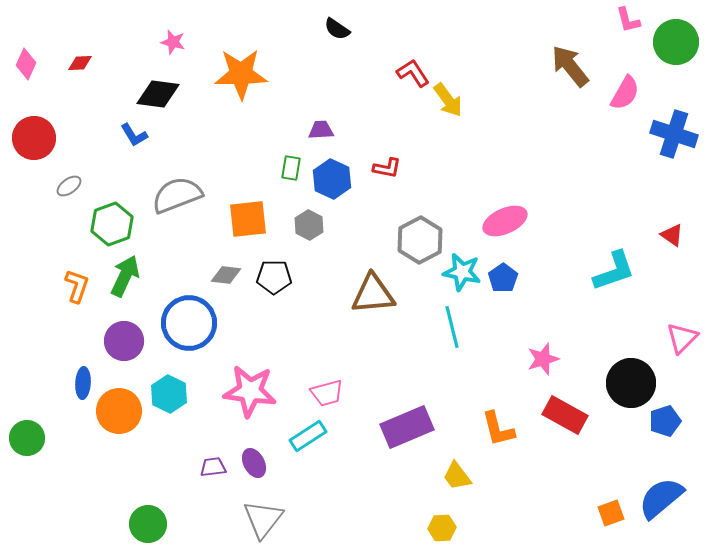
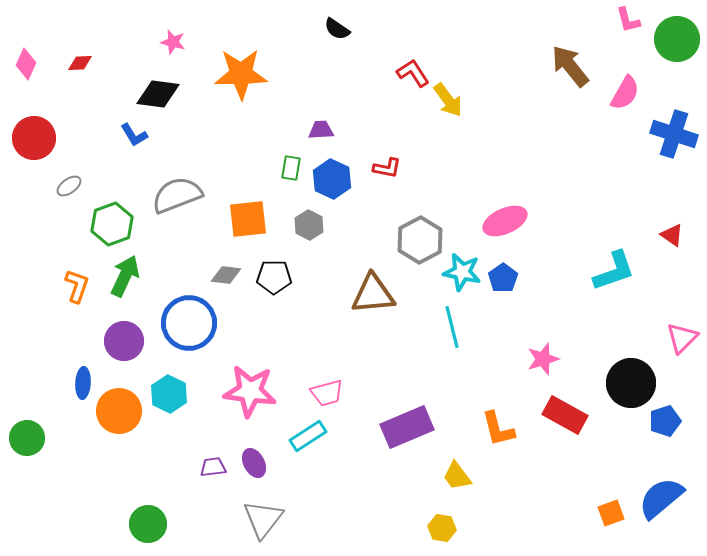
green circle at (676, 42): moved 1 px right, 3 px up
yellow hexagon at (442, 528): rotated 12 degrees clockwise
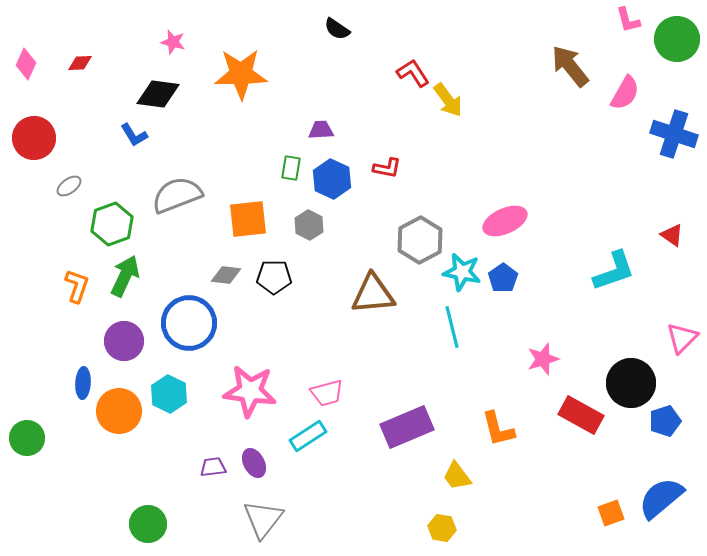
red rectangle at (565, 415): moved 16 px right
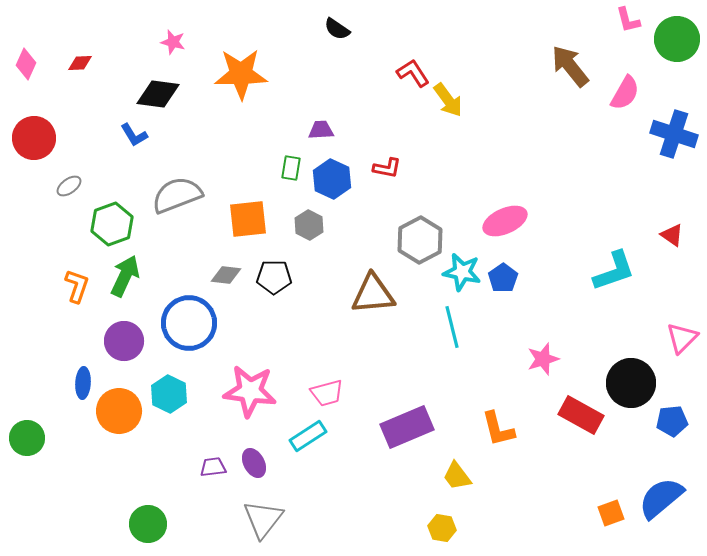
blue pentagon at (665, 421): moved 7 px right; rotated 12 degrees clockwise
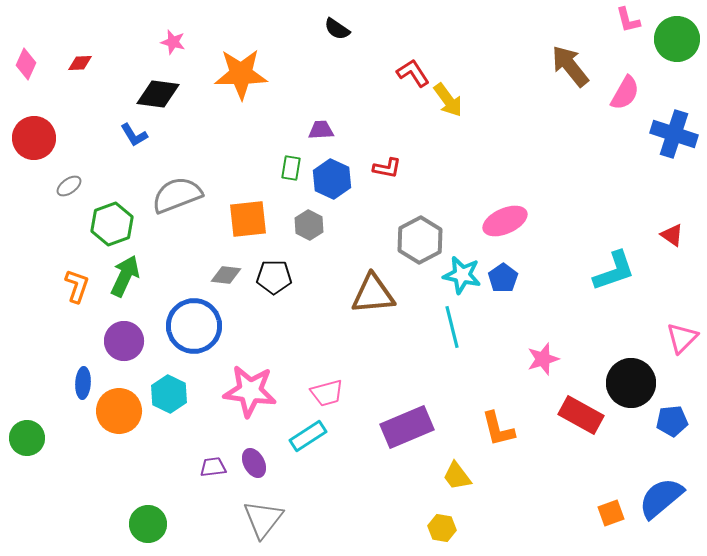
cyan star at (462, 272): moved 3 px down
blue circle at (189, 323): moved 5 px right, 3 px down
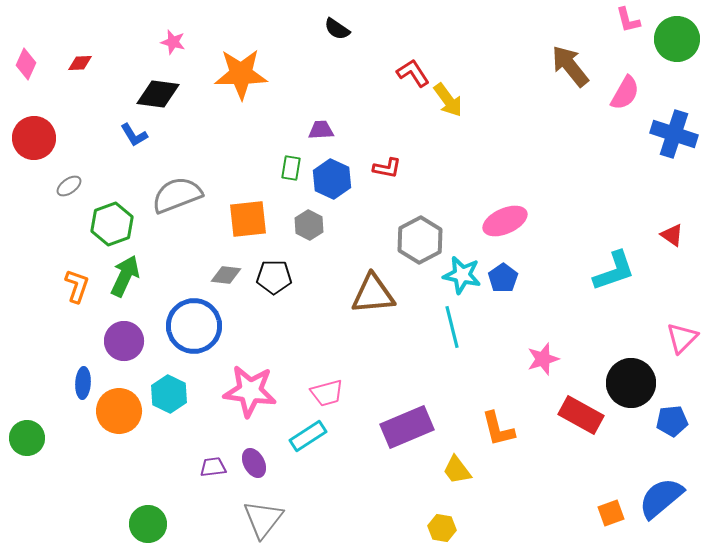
yellow trapezoid at (457, 476): moved 6 px up
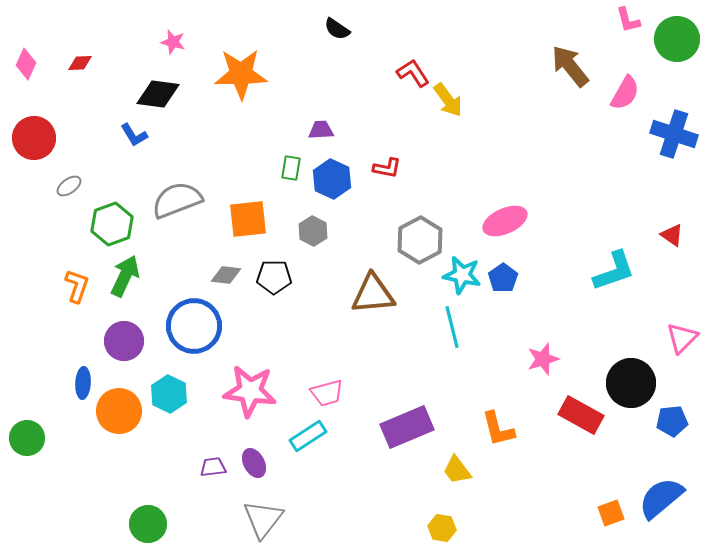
gray semicircle at (177, 195): moved 5 px down
gray hexagon at (309, 225): moved 4 px right, 6 px down
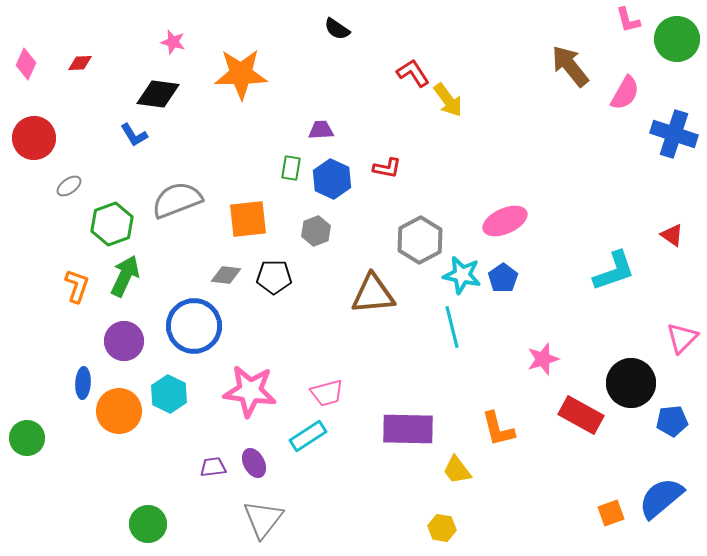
gray hexagon at (313, 231): moved 3 px right; rotated 12 degrees clockwise
purple rectangle at (407, 427): moved 1 px right, 2 px down; rotated 24 degrees clockwise
